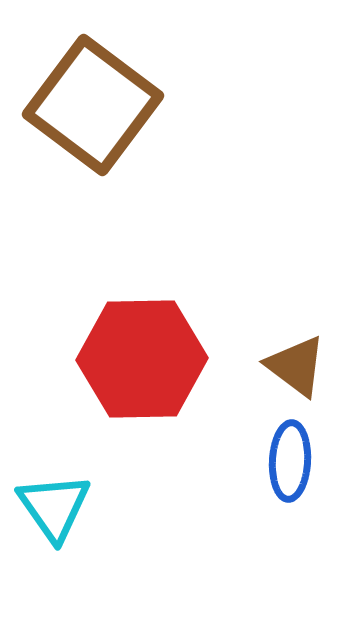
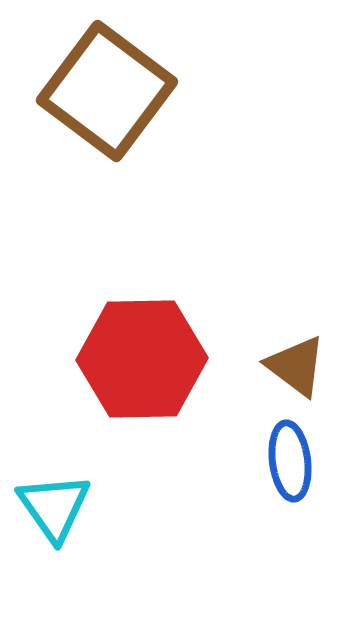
brown square: moved 14 px right, 14 px up
blue ellipse: rotated 10 degrees counterclockwise
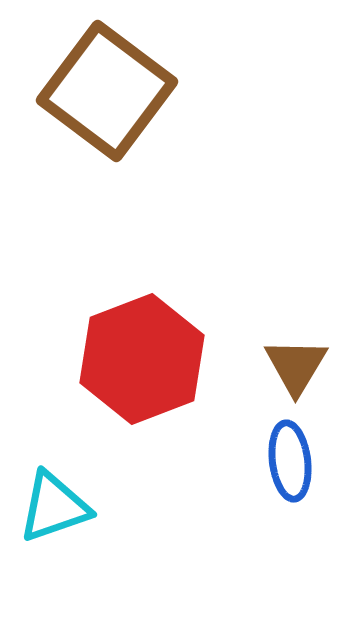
red hexagon: rotated 20 degrees counterclockwise
brown triangle: rotated 24 degrees clockwise
cyan triangle: rotated 46 degrees clockwise
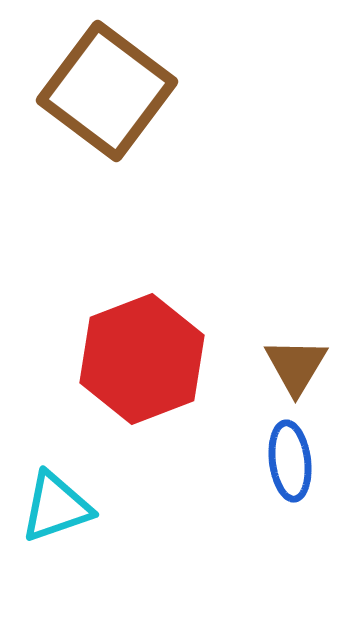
cyan triangle: moved 2 px right
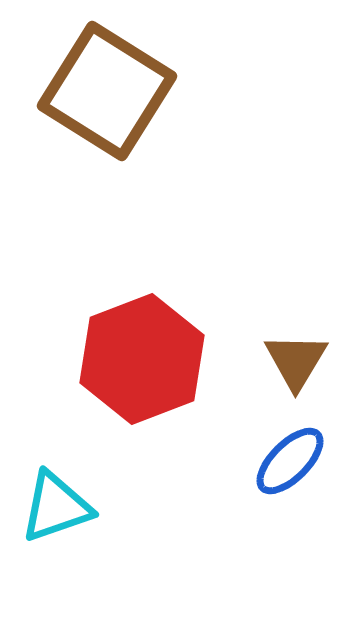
brown square: rotated 5 degrees counterclockwise
brown triangle: moved 5 px up
blue ellipse: rotated 52 degrees clockwise
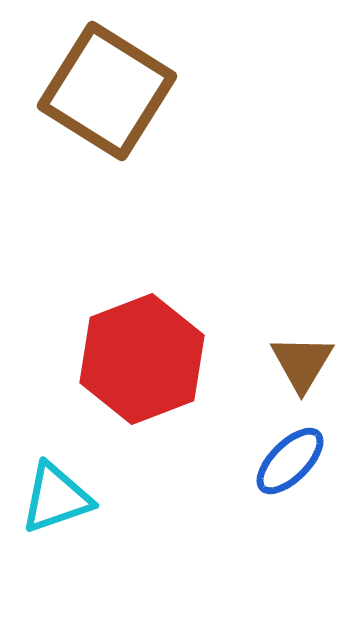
brown triangle: moved 6 px right, 2 px down
cyan triangle: moved 9 px up
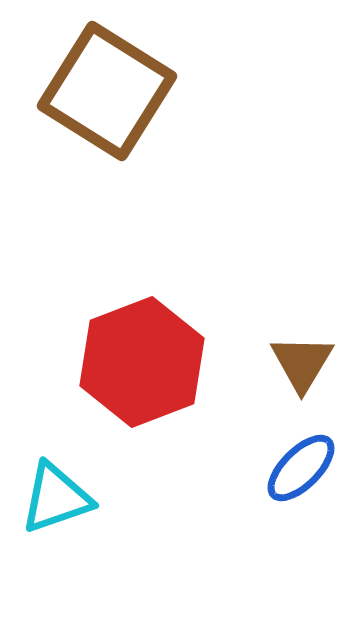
red hexagon: moved 3 px down
blue ellipse: moved 11 px right, 7 px down
